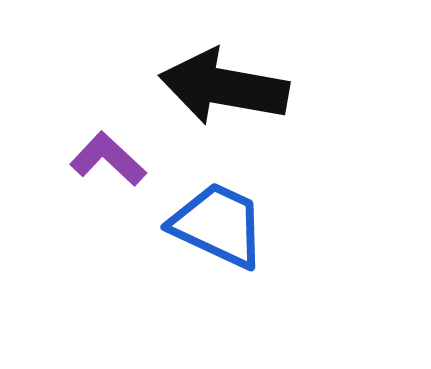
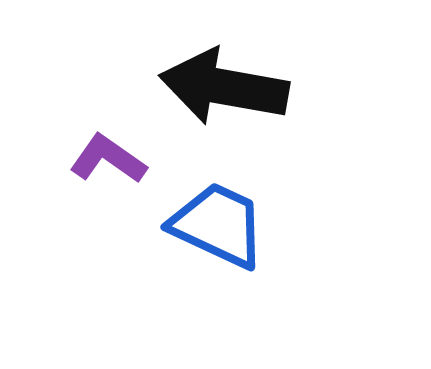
purple L-shape: rotated 8 degrees counterclockwise
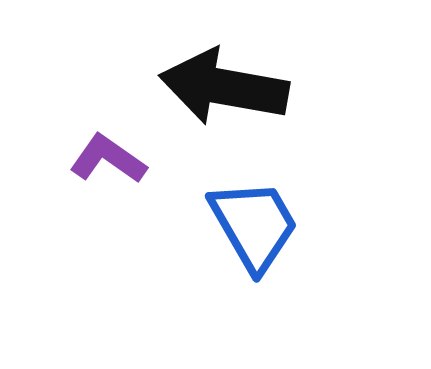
blue trapezoid: moved 36 px right; rotated 35 degrees clockwise
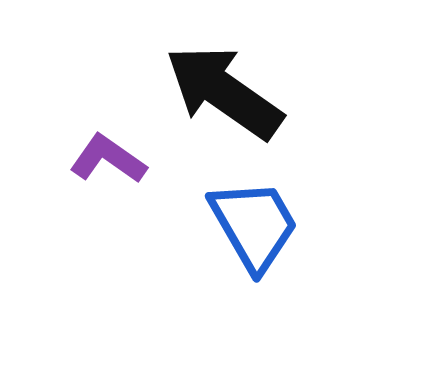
black arrow: moved 5 px down; rotated 25 degrees clockwise
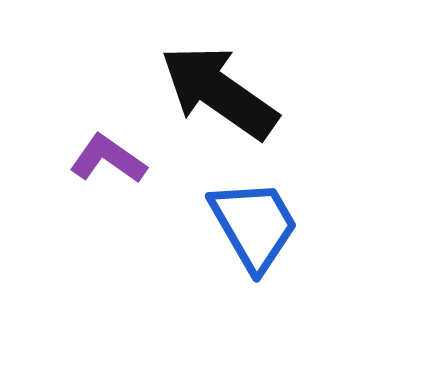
black arrow: moved 5 px left
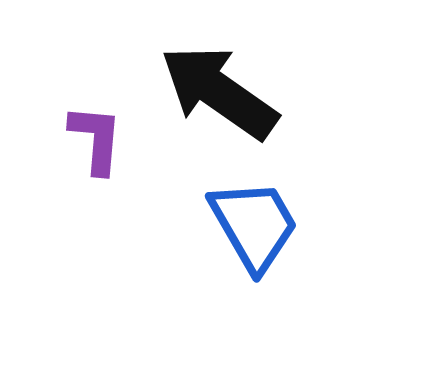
purple L-shape: moved 12 px left, 20 px up; rotated 60 degrees clockwise
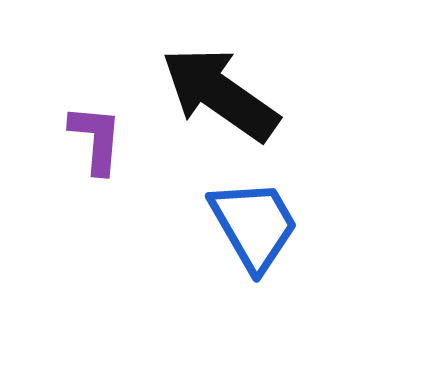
black arrow: moved 1 px right, 2 px down
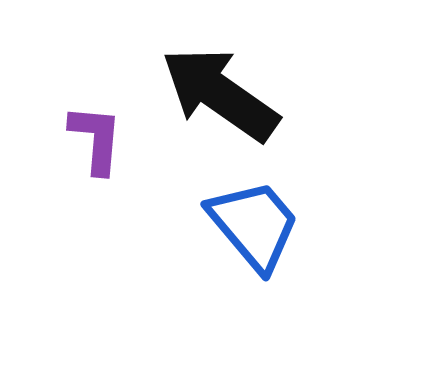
blue trapezoid: rotated 10 degrees counterclockwise
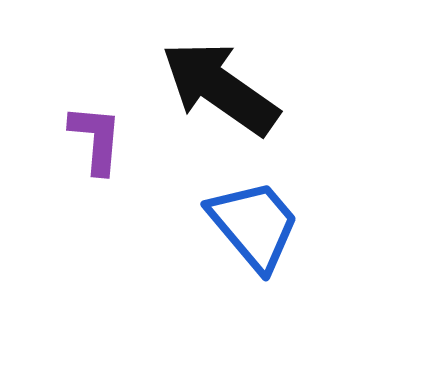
black arrow: moved 6 px up
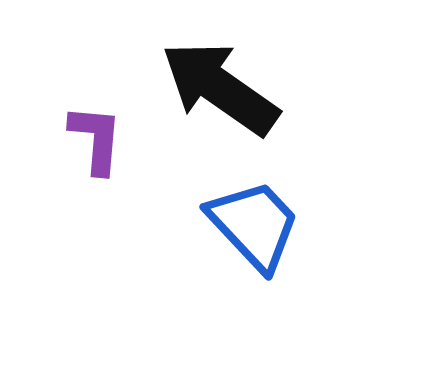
blue trapezoid: rotated 3 degrees counterclockwise
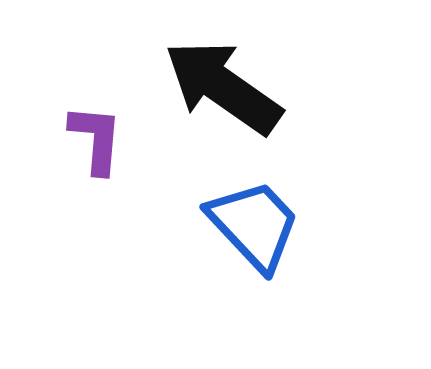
black arrow: moved 3 px right, 1 px up
